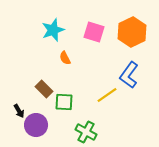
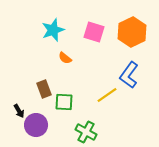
orange semicircle: rotated 24 degrees counterclockwise
brown rectangle: rotated 24 degrees clockwise
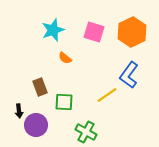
brown rectangle: moved 4 px left, 2 px up
black arrow: rotated 24 degrees clockwise
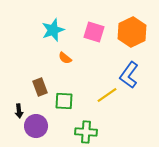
green square: moved 1 px up
purple circle: moved 1 px down
green cross: rotated 25 degrees counterclockwise
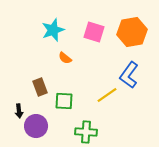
orange hexagon: rotated 16 degrees clockwise
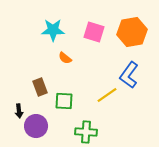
cyan star: rotated 20 degrees clockwise
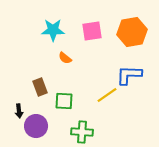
pink square: moved 2 px left, 1 px up; rotated 25 degrees counterclockwise
blue L-shape: rotated 56 degrees clockwise
green cross: moved 4 px left
